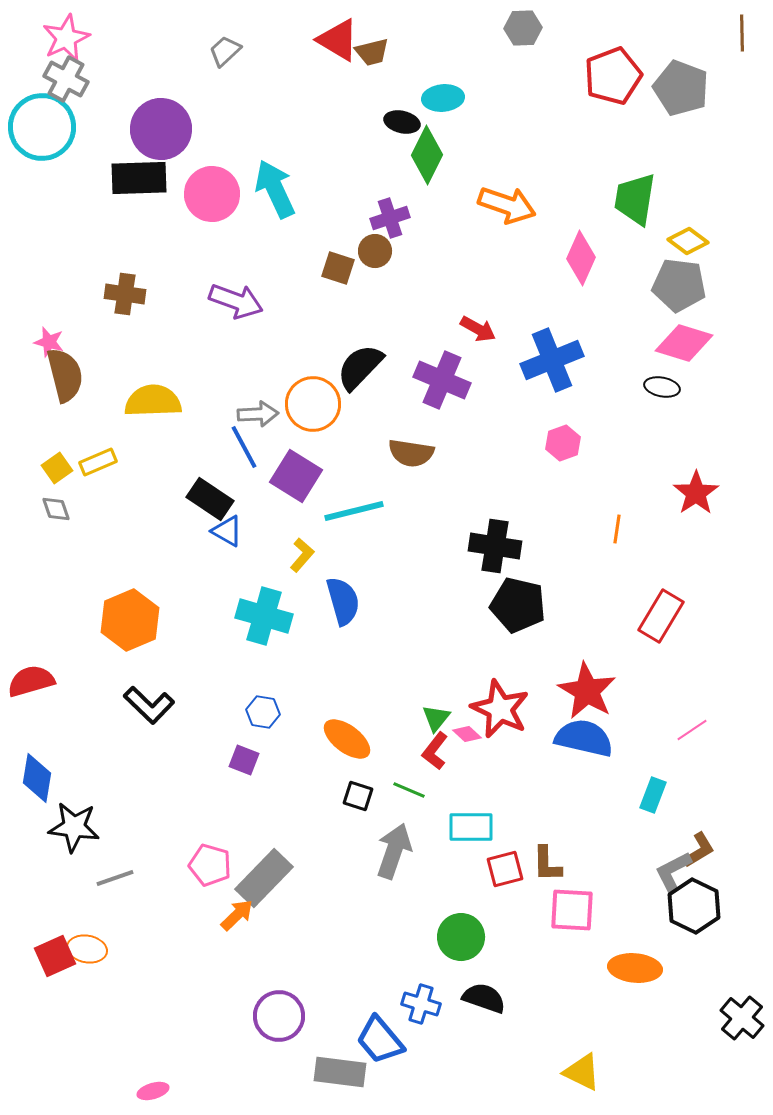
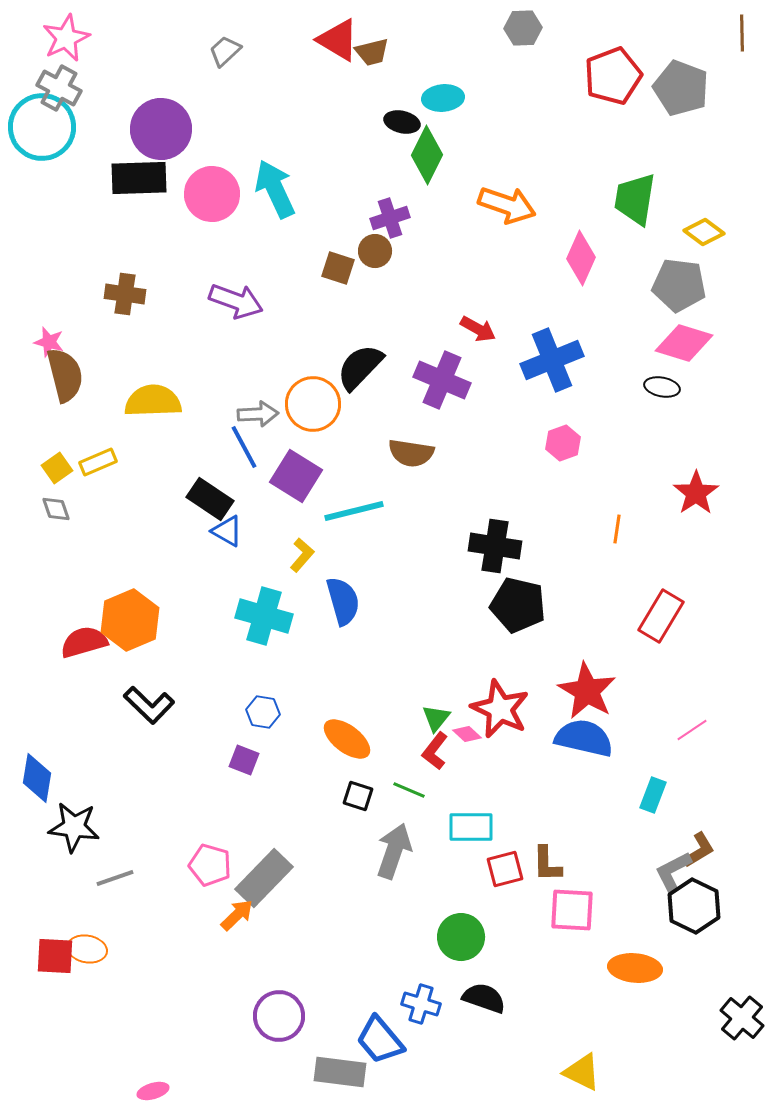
gray cross at (66, 79): moved 7 px left, 9 px down
yellow diamond at (688, 241): moved 16 px right, 9 px up
red semicircle at (31, 681): moved 53 px right, 39 px up
red square at (55, 956): rotated 27 degrees clockwise
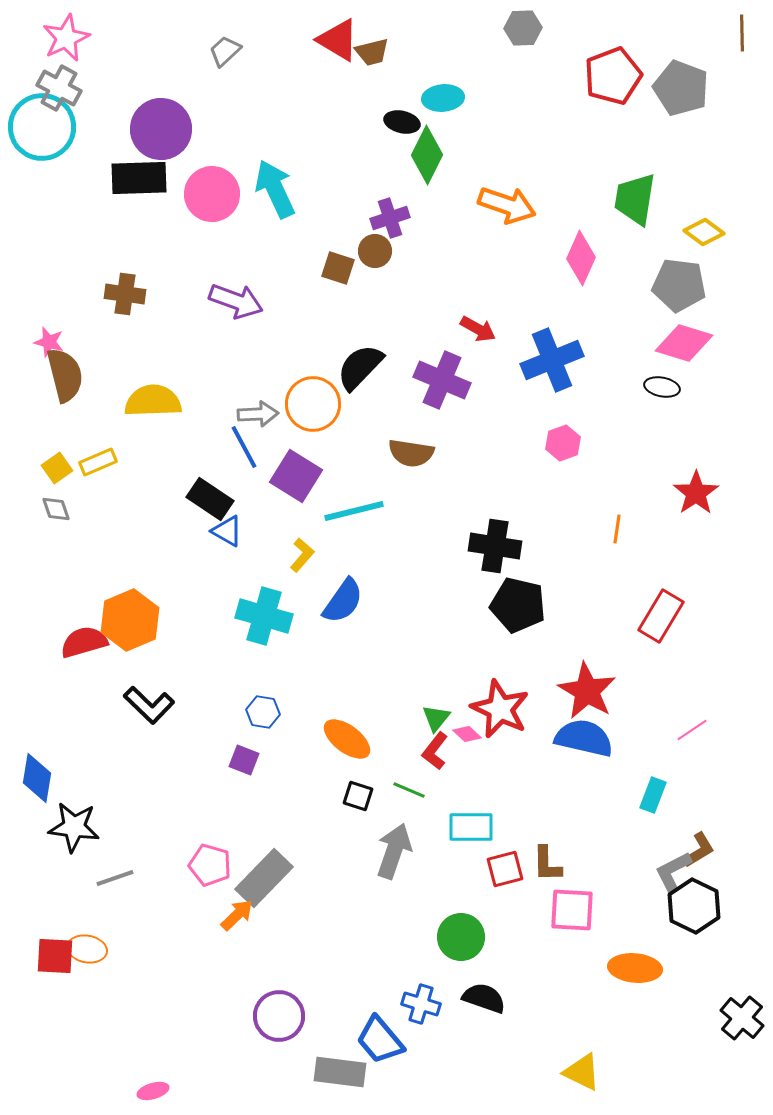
blue semicircle at (343, 601): rotated 51 degrees clockwise
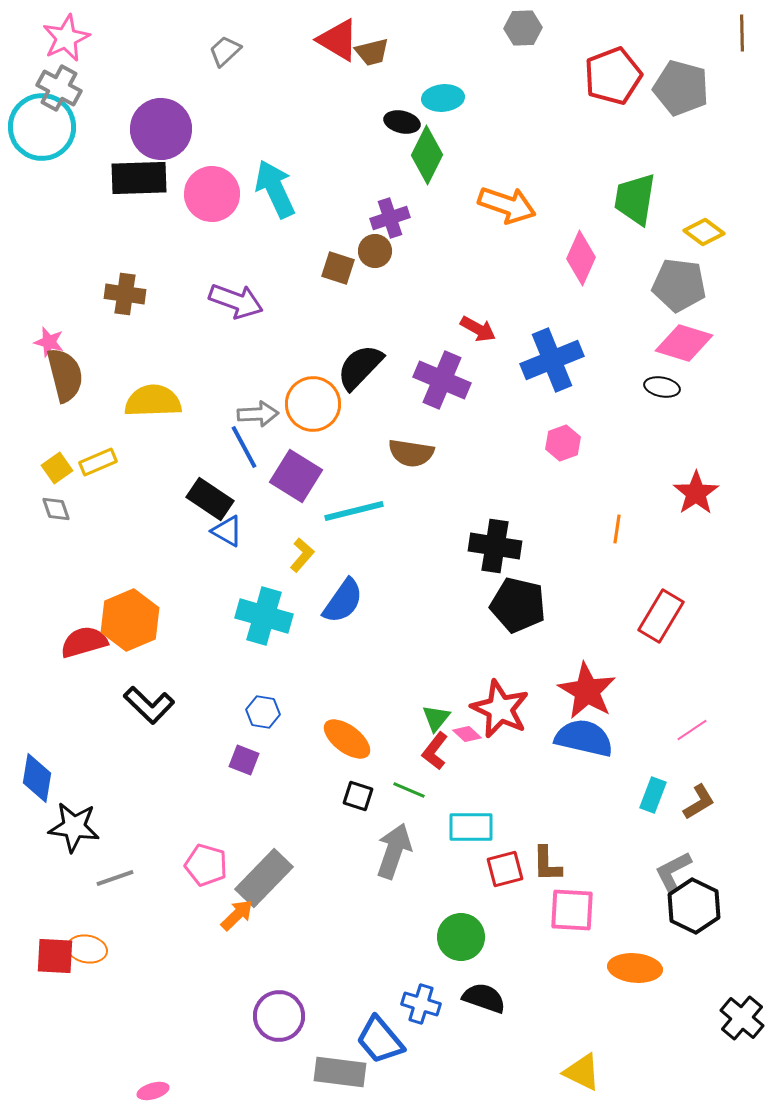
gray pentagon at (681, 88): rotated 6 degrees counterclockwise
brown L-shape at (699, 850): moved 48 px up
pink pentagon at (210, 865): moved 4 px left
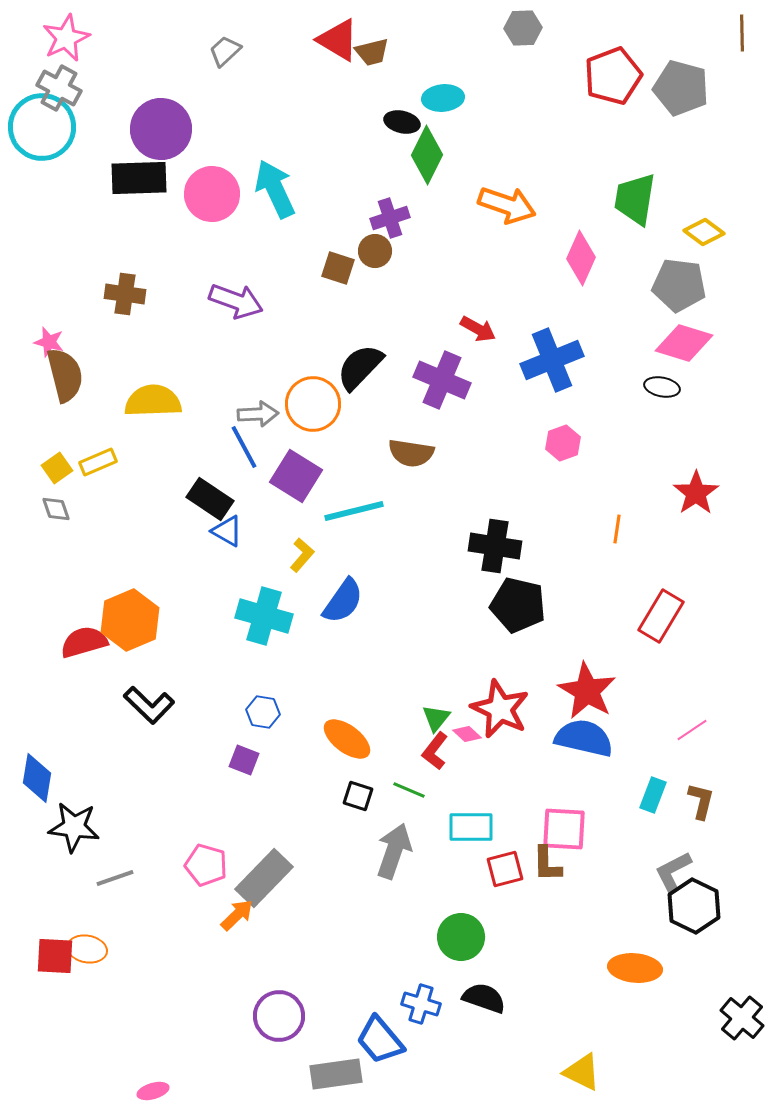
brown L-shape at (699, 802): moved 2 px right, 1 px up; rotated 45 degrees counterclockwise
pink square at (572, 910): moved 8 px left, 81 px up
gray rectangle at (340, 1072): moved 4 px left, 2 px down; rotated 15 degrees counterclockwise
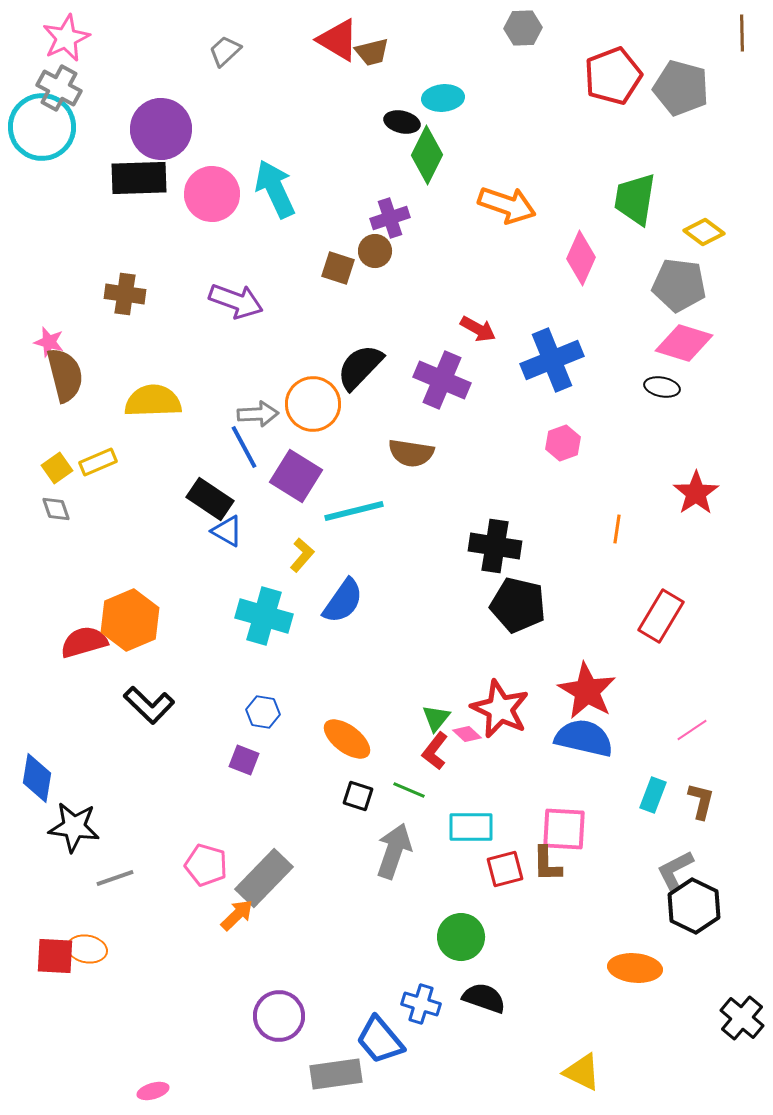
gray L-shape at (673, 871): moved 2 px right, 1 px up
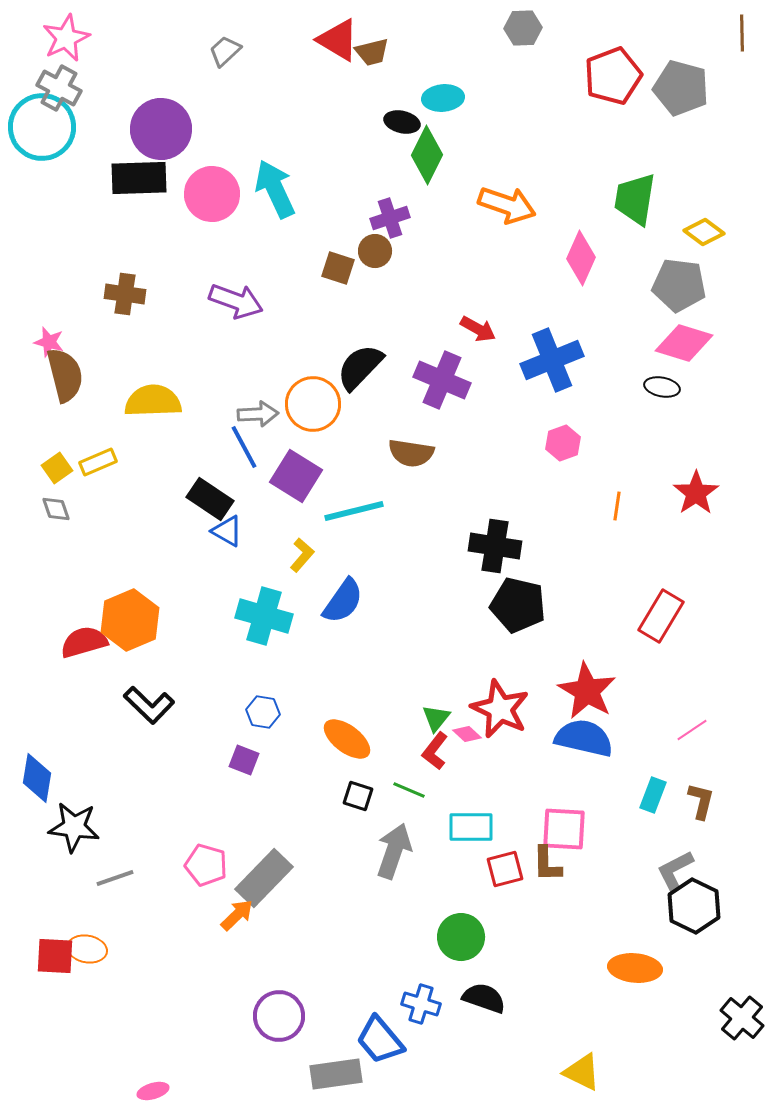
orange line at (617, 529): moved 23 px up
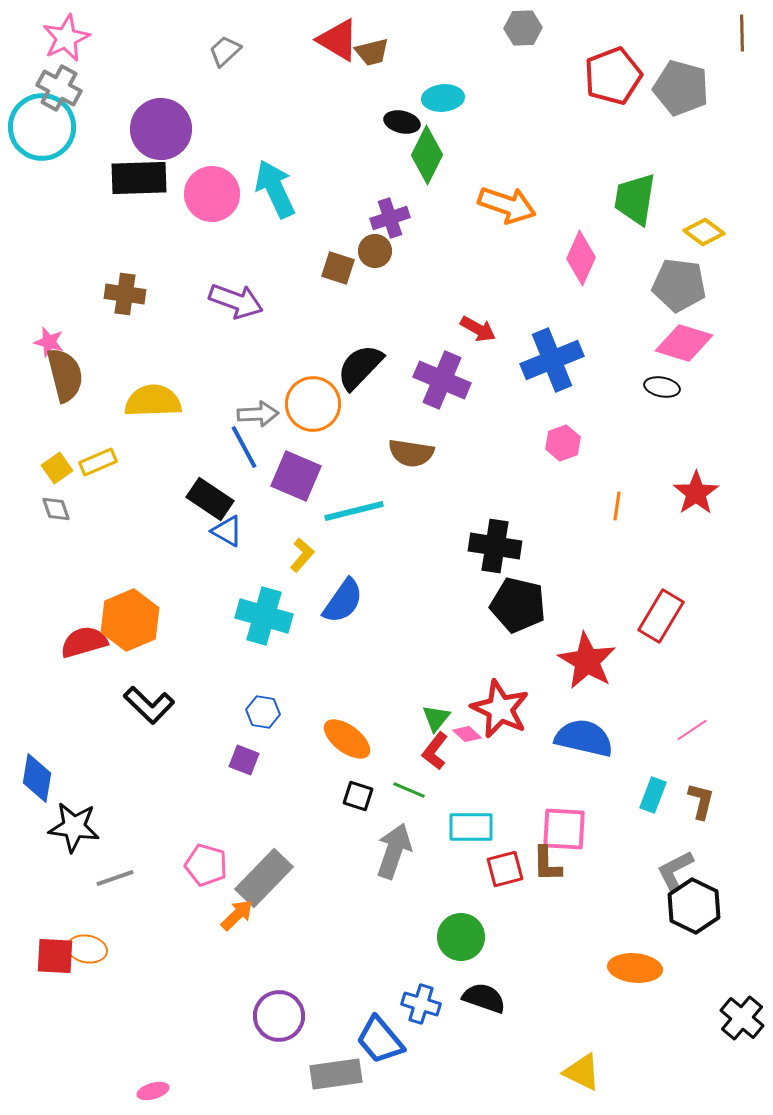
purple square at (296, 476): rotated 9 degrees counterclockwise
red star at (587, 691): moved 30 px up
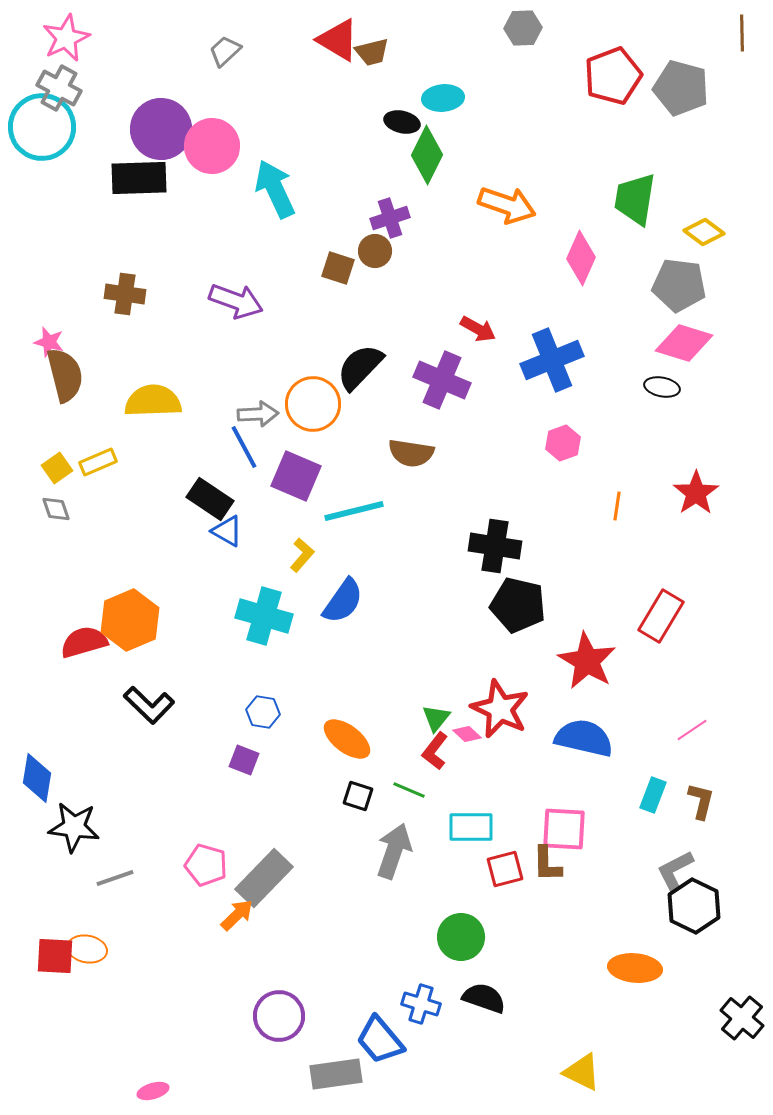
pink circle at (212, 194): moved 48 px up
